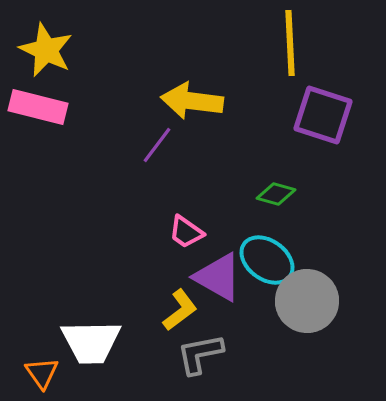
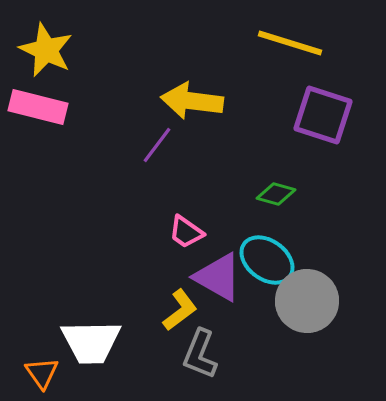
yellow line: rotated 70 degrees counterclockwise
gray L-shape: rotated 57 degrees counterclockwise
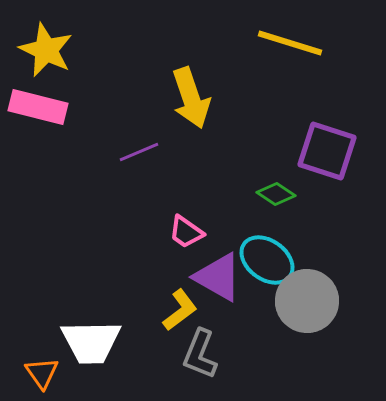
yellow arrow: moved 1 px left, 3 px up; rotated 116 degrees counterclockwise
purple square: moved 4 px right, 36 px down
purple line: moved 18 px left, 7 px down; rotated 30 degrees clockwise
green diamond: rotated 18 degrees clockwise
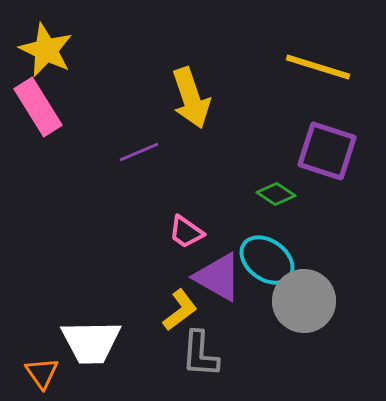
yellow line: moved 28 px right, 24 px down
pink rectangle: rotated 44 degrees clockwise
gray circle: moved 3 px left
gray L-shape: rotated 18 degrees counterclockwise
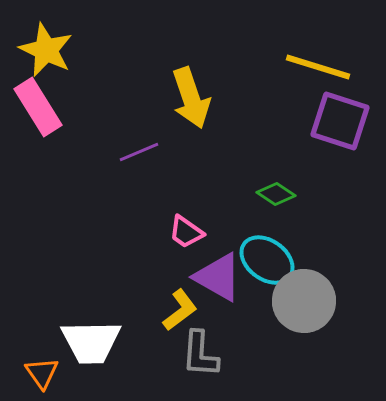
purple square: moved 13 px right, 30 px up
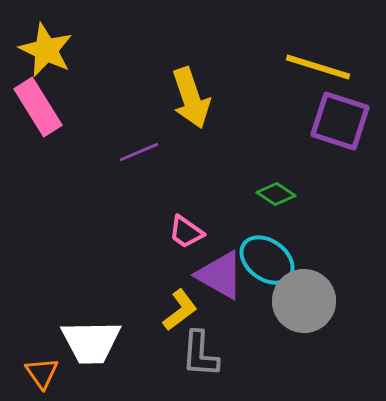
purple triangle: moved 2 px right, 2 px up
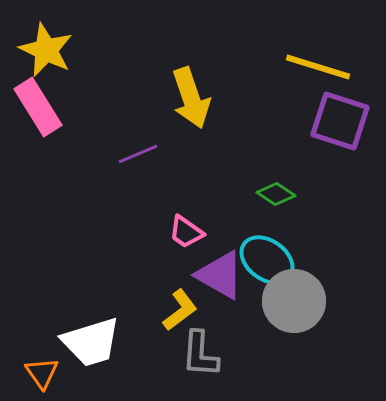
purple line: moved 1 px left, 2 px down
gray circle: moved 10 px left
white trapezoid: rotated 16 degrees counterclockwise
